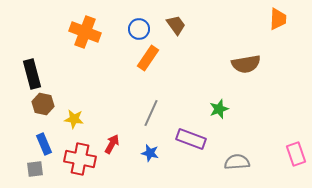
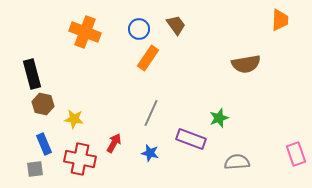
orange trapezoid: moved 2 px right, 1 px down
green star: moved 9 px down
red arrow: moved 2 px right, 1 px up
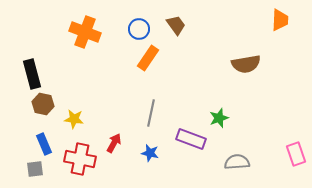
gray line: rotated 12 degrees counterclockwise
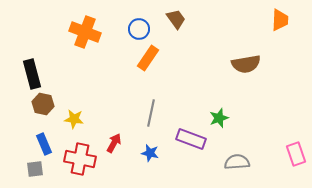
brown trapezoid: moved 6 px up
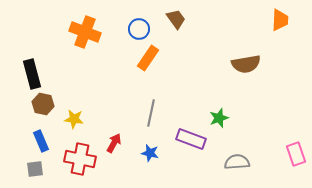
blue rectangle: moved 3 px left, 3 px up
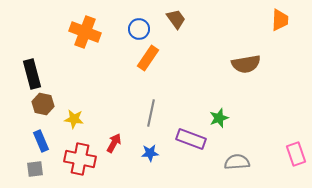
blue star: rotated 18 degrees counterclockwise
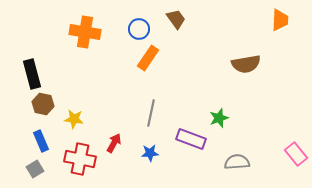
orange cross: rotated 12 degrees counterclockwise
pink rectangle: rotated 20 degrees counterclockwise
gray square: rotated 24 degrees counterclockwise
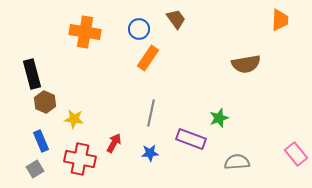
brown hexagon: moved 2 px right, 2 px up; rotated 10 degrees clockwise
